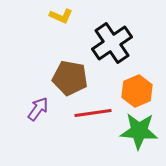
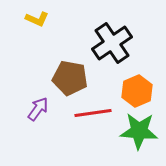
yellow L-shape: moved 24 px left, 3 px down
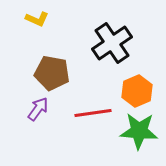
brown pentagon: moved 18 px left, 5 px up
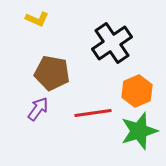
green star: rotated 21 degrees counterclockwise
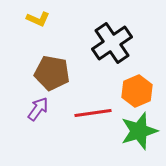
yellow L-shape: moved 1 px right
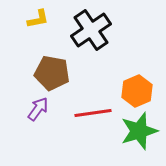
yellow L-shape: rotated 35 degrees counterclockwise
black cross: moved 21 px left, 13 px up
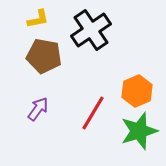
brown pentagon: moved 8 px left, 17 px up
red line: rotated 51 degrees counterclockwise
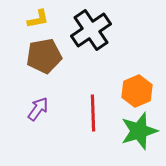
brown pentagon: rotated 20 degrees counterclockwise
red line: rotated 33 degrees counterclockwise
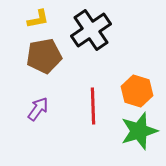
orange hexagon: rotated 20 degrees counterclockwise
red line: moved 7 px up
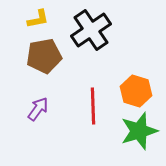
orange hexagon: moved 1 px left
